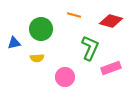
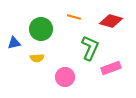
orange line: moved 2 px down
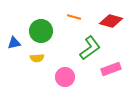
green circle: moved 2 px down
green L-shape: rotated 30 degrees clockwise
pink rectangle: moved 1 px down
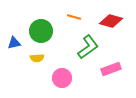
green L-shape: moved 2 px left, 1 px up
pink circle: moved 3 px left, 1 px down
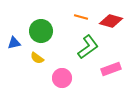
orange line: moved 7 px right
yellow semicircle: rotated 40 degrees clockwise
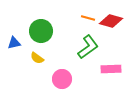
orange line: moved 7 px right, 1 px down
pink rectangle: rotated 18 degrees clockwise
pink circle: moved 1 px down
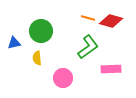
yellow semicircle: rotated 48 degrees clockwise
pink circle: moved 1 px right, 1 px up
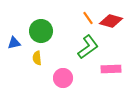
orange line: rotated 40 degrees clockwise
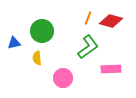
orange line: rotated 56 degrees clockwise
green circle: moved 1 px right
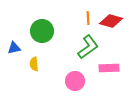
orange line: rotated 24 degrees counterclockwise
blue triangle: moved 5 px down
yellow semicircle: moved 3 px left, 6 px down
pink rectangle: moved 2 px left, 1 px up
pink circle: moved 12 px right, 3 px down
